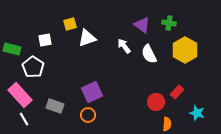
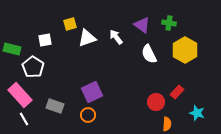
white arrow: moved 8 px left, 9 px up
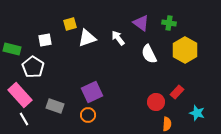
purple triangle: moved 1 px left, 2 px up
white arrow: moved 2 px right, 1 px down
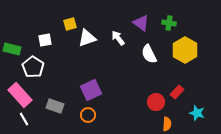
purple square: moved 1 px left, 2 px up
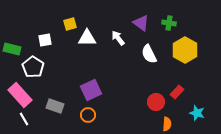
white triangle: rotated 18 degrees clockwise
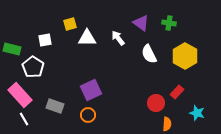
yellow hexagon: moved 6 px down
red circle: moved 1 px down
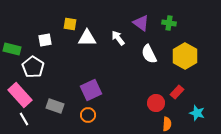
yellow square: rotated 24 degrees clockwise
